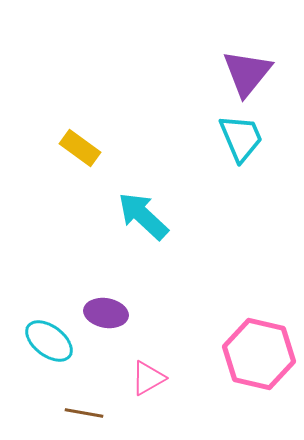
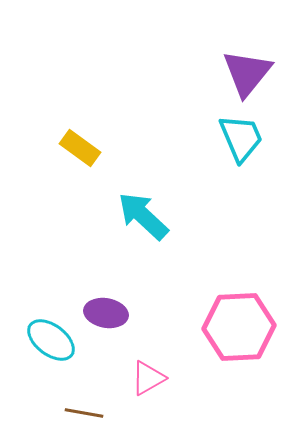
cyan ellipse: moved 2 px right, 1 px up
pink hexagon: moved 20 px left, 27 px up; rotated 16 degrees counterclockwise
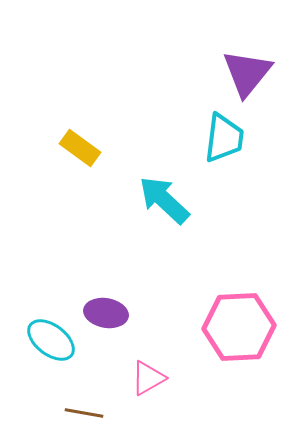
cyan trapezoid: moved 17 px left; rotated 30 degrees clockwise
cyan arrow: moved 21 px right, 16 px up
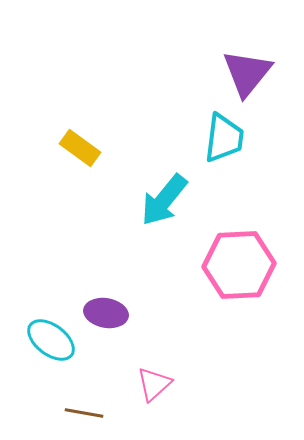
cyan arrow: rotated 94 degrees counterclockwise
pink hexagon: moved 62 px up
pink triangle: moved 6 px right, 6 px down; rotated 12 degrees counterclockwise
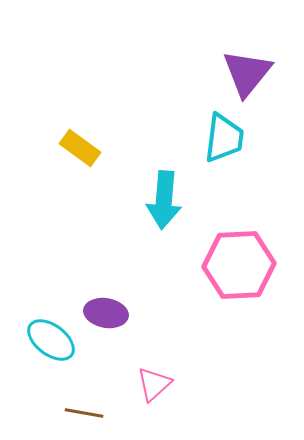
cyan arrow: rotated 34 degrees counterclockwise
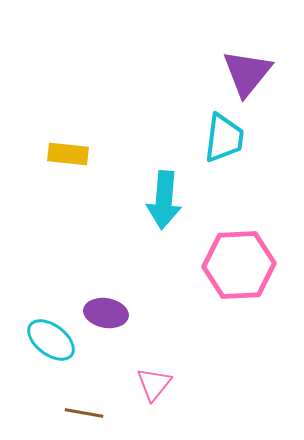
yellow rectangle: moved 12 px left, 6 px down; rotated 30 degrees counterclockwise
pink triangle: rotated 9 degrees counterclockwise
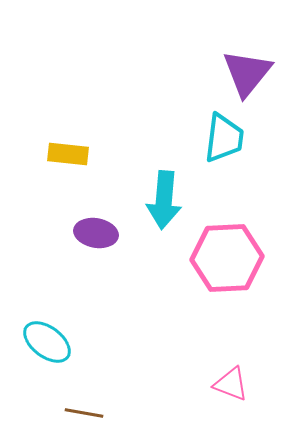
pink hexagon: moved 12 px left, 7 px up
purple ellipse: moved 10 px left, 80 px up
cyan ellipse: moved 4 px left, 2 px down
pink triangle: moved 77 px right; rotated 48 degrees counterclockwise
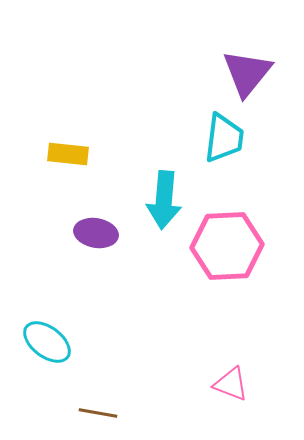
pink hexagon: moved 12 px up
brown line: moved 14 px right
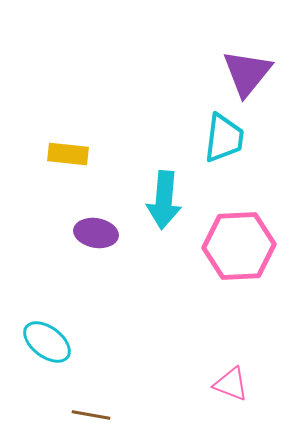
pink hexagon: moved 12 px right
brown line: moved 7 px left, 2 px down
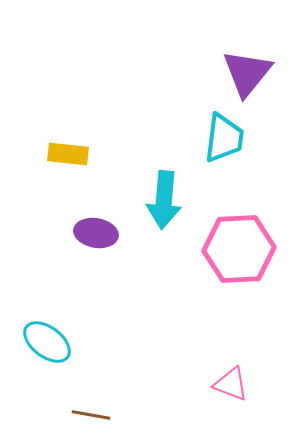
pink hexagon: moved 3 px down
